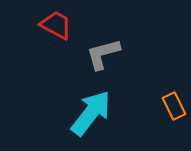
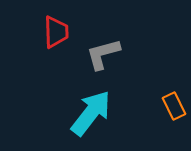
red trapezoid: moved 7 px down; rotated 60 degrees clockwise
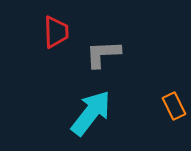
gray L-shape: rotated 12 degrees clockwise
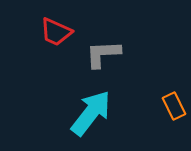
red trapezoid: rotated 116 degrees clockwise
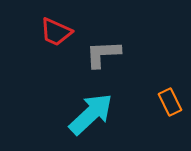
orange rectangle: moved 4 px left, 4 px up
cyan arrow: moved 1 px down; rotated 9 degrees clockwise
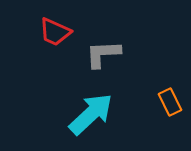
red trapezoid: moved 1 px left
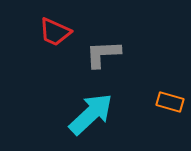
orange rectangle: rotated 48 degrees counterclockwise
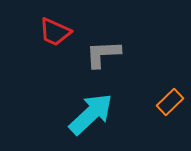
orange rectangle: rotated 60 degrees counterclockwise
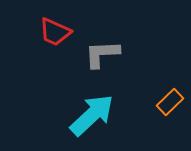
gray L-shape: moved 1 px left
cyan arrow: moved 1 px right, 1 px down
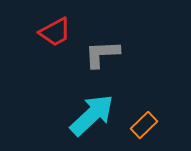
red trapezoid: rotated 52 degrees counterclockwise
orange rectangle: moved 26 px left, 23 px down
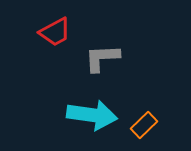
gray L-shape: moved 4 px down
cyan arrow: rotated 51 degrees clockwise
